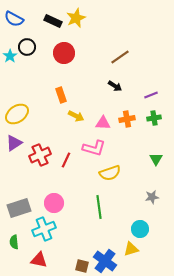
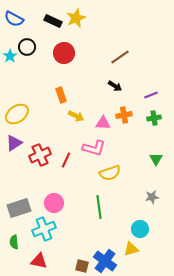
orange cross: moved 3 px left, 4 px up
red triangle: moved 1 px down
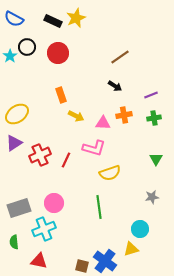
red circle: moved 6 px left
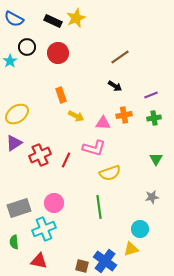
cyan star: moved 5 px down
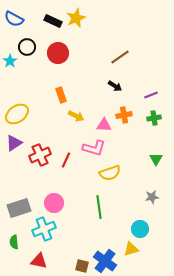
pink triangle: moved 1 px right, 2 px down
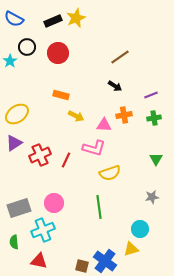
black rectangle: rotated 48 degrees counterclockwise
orange rectangle: rotated 56 degrees counterclockwise
cyan cross: moved 1 px left, 1 px down
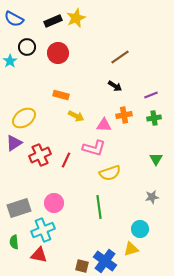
yellow ellipse: moved 7 px right, 4 px down
red triangle: moved 6 px up
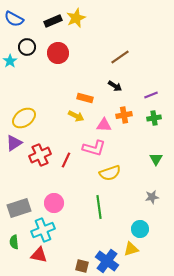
orange rectangle: moved 24 px right, 3 px down
blue cross: moved 2 px right
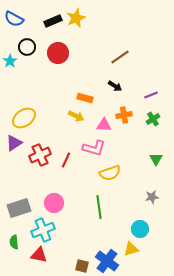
green cross: moved 1 px left, 1 px down; rotated 24 degrees counterclockwise
